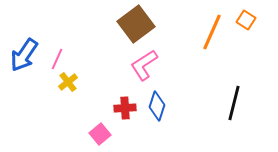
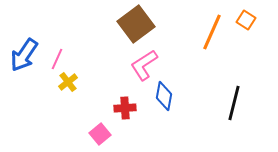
blue diamond: moved 7 px right, 10 px up; rotated 8 degrees counterclockwise
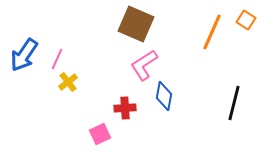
brown square: rotated 30 degrees counterclockwise
pink square: rotated 15 degrees clockwise
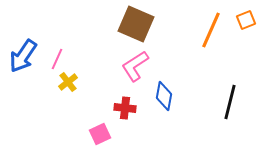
orange square: rotated 36 degrees clockwise
orange line: moved 1 px left, 2 px up
blue arrow: moved 1 px left, 1 px down
pink L-shape: moved 9 px left, 1 px down
black line: moved 4 px left, 1 px up
red cross: rotated 10 degrees clockwise
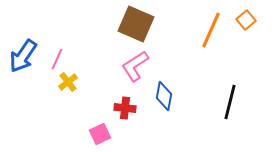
orange square: rotated 18 degrees counterclockwise
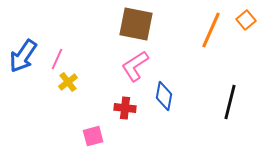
brown square: rotated 12 degrees counterclockwise
pink square: moved 7 px left, 2 px down; rotated 10 degrees clockwise
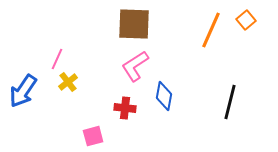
brown square: moved 2 px left; rotated 9 degrees counterclockwise
blue arrow: moved 35 px down
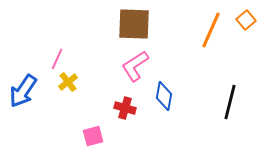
red cross: rotated 10 degrees clockwise
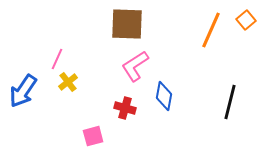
brown square: moved 7 px left
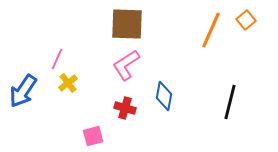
pink L-shape: moved 9 px left, 1 px up
yellow cross: moved 1 px down
